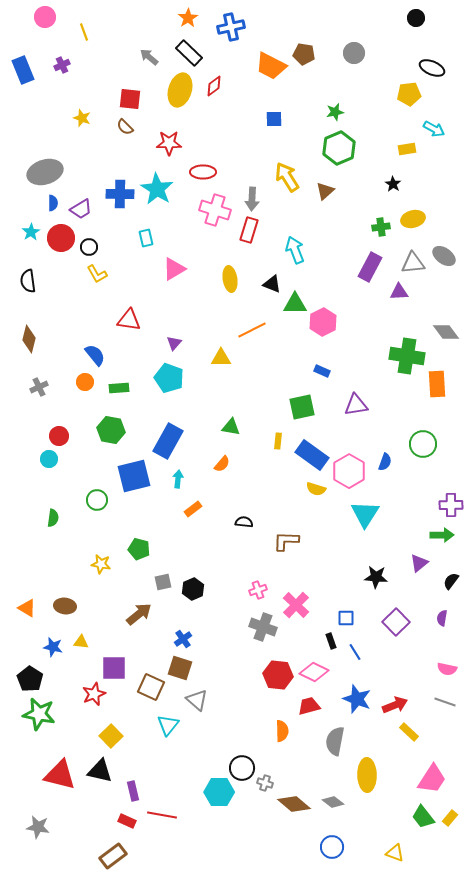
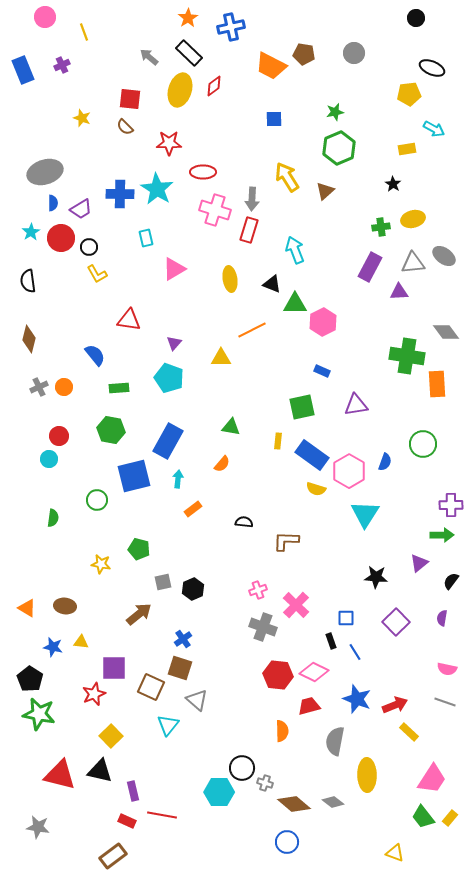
orange circle at (85, 382): moved 21 px left, 5 px down
blue circle at (332, 847): moved 45 px left, 5 px up
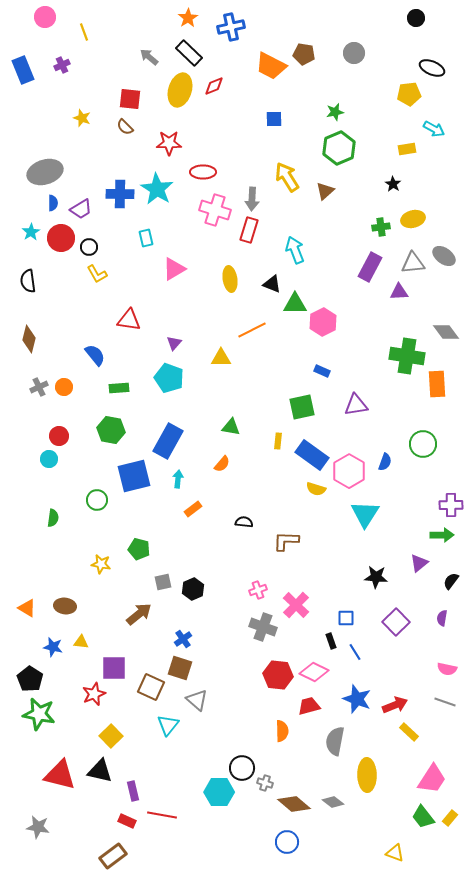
red diamond at (214, 86): rotated 15 degrees clockwise
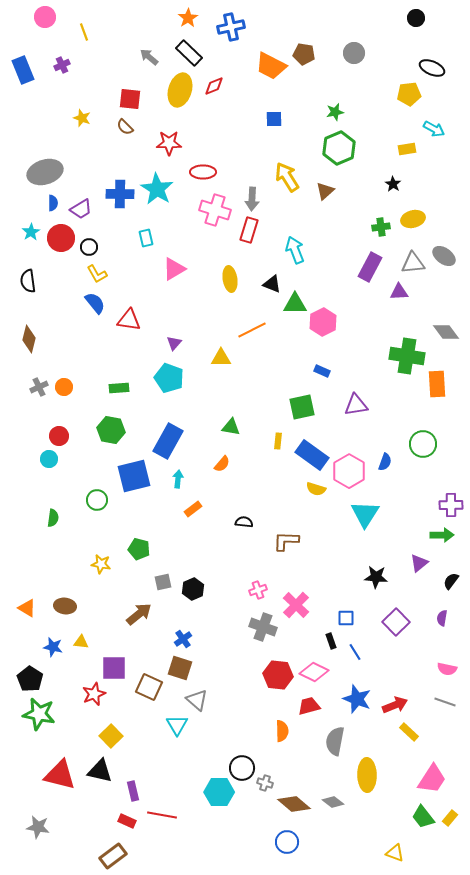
blue semicircle at (95, 355): moved 52 px up
brown square at (151, 687): moved 2 px left
cyan triangle at (168, 725): moved 9 px right; rotated 10 degrees counterclockwise
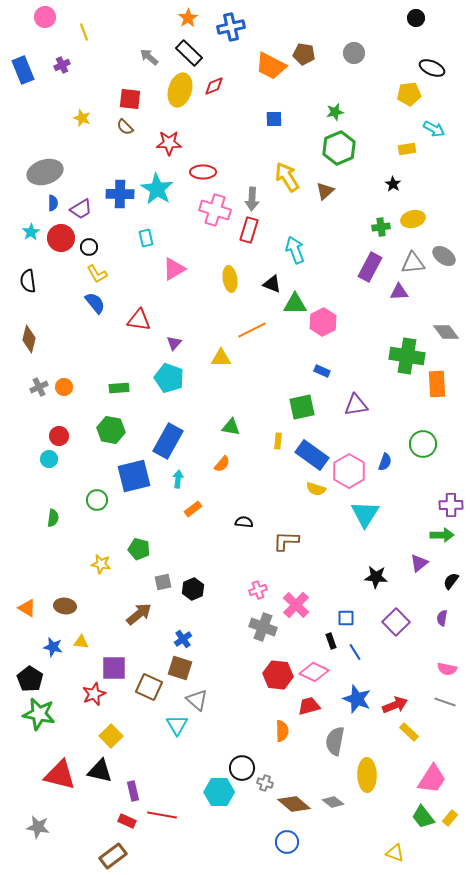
red triangle at (129, 320): moved 10 px right
